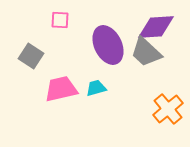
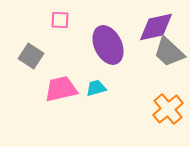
purple diamond: rotated 9 degrees counterclockwise
gray trapezoid: moved 23 px right
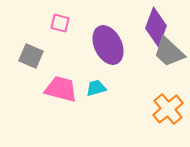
pink square: moved 3 px down; rotated 12 degrees clockwise
purple diamond: rotated 57 degrees counterclockwise
gray square: rotated 10 degrees counterclockwise
pink trapezoid: rotated 28 degrees clockwise
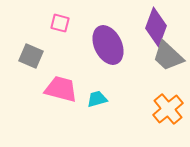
gray trapezoid: moved 1 px left, 4 px down
cyan trapezoid: moved 1 px right, 11 px down
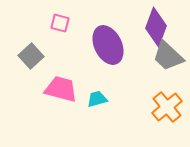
gray square: rotated 25 degrees clockwise
orange cross: moved 1 px left, 2 px up
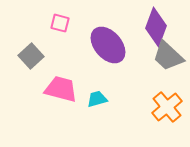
purple ellipse: rotated 15 degrees counterclockwise
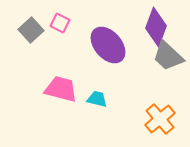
pink square: rotated 12 degrees clockwise
gray square: moved 26 px up
cyan trapezoid: rotated 30 degrees clockwise
orange cross: moved 7 px left, 12 px down
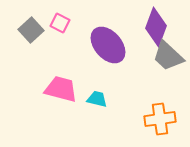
orange cross: rotated 32 degrees clockwise
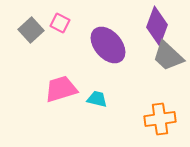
purple diamond: moved 1 px right, 1 px up
pink trapezoid: rotated 32 degrees counterclockwise
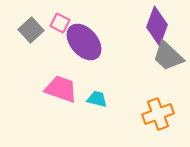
purple ellipse: moved 24 px left, 3 px up
pink trapezoid: rotated 36 degrees clockwise
orange cross: moved 2 px left, 5 px up; rotated 12 degrees counterclockwise
